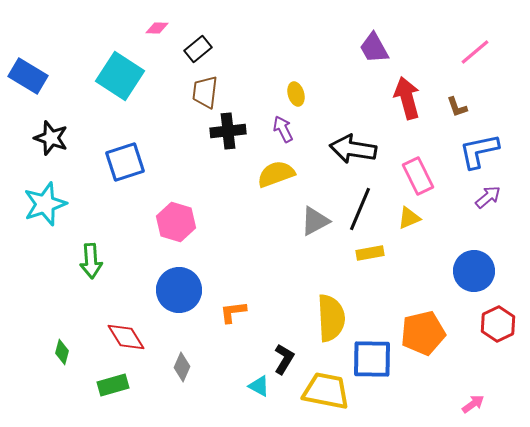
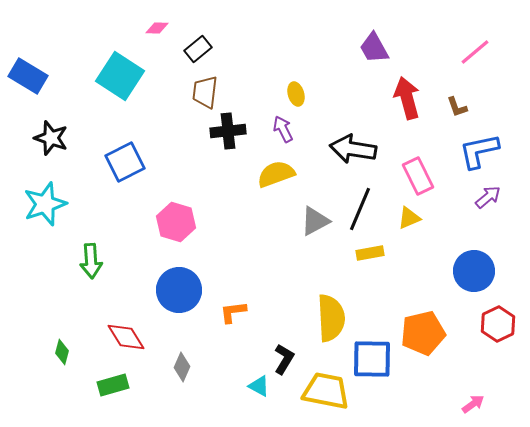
blue square at (125, 162): rotated 9 degrees counterclockwise
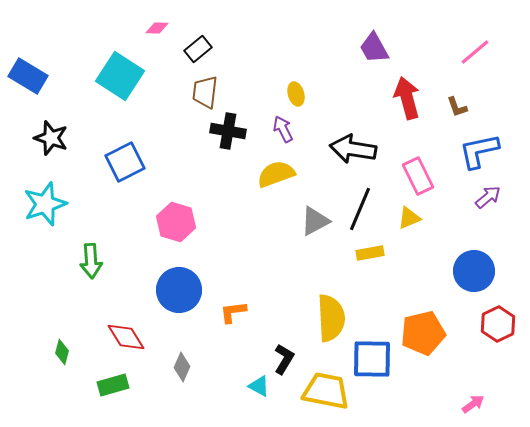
black cross at (228, 131): rotated 16 degrees clockwise
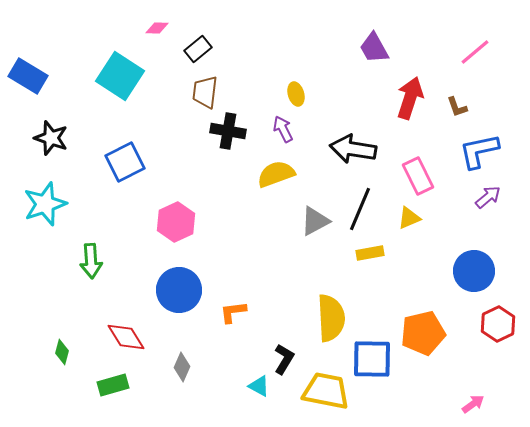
red arrow at (407, 98): moved 3 px right; rotated 33 degrees clockwise
pink hexagon at (176, 222): rotated 18 degrees clockwise
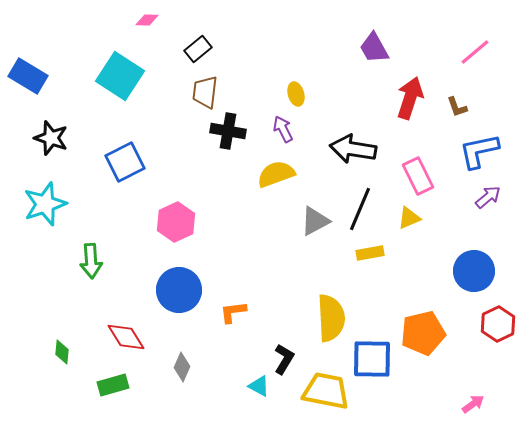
pink diamond at (157, 28): moved 10 px left, 8 px up
green diamond at (62, 352): rotated 10 degrees counterclockwise
